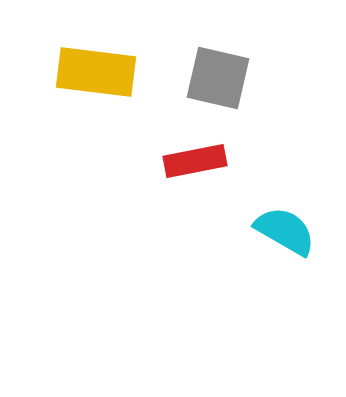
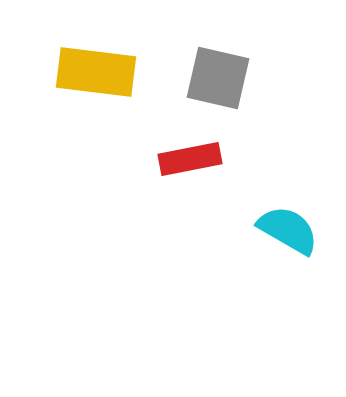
red rectangle: moved 5 px left, 2 px up
cyan semicircle: moved 3 px right, 1 px up
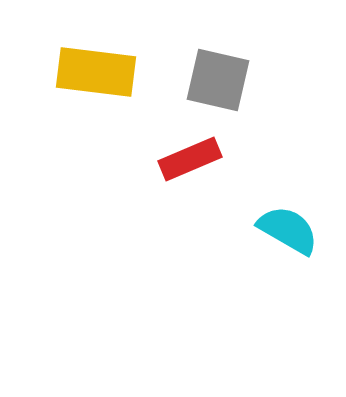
gray square: moved 2 px down
red rectangle: rotated 12 degrees counterclockwise
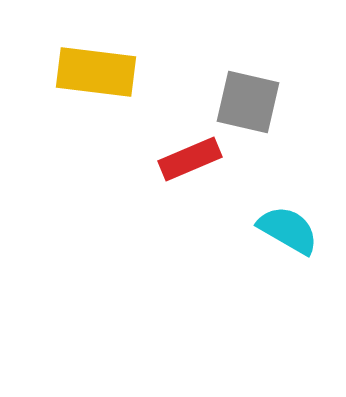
gray square: moved 30 px right, 22 px down
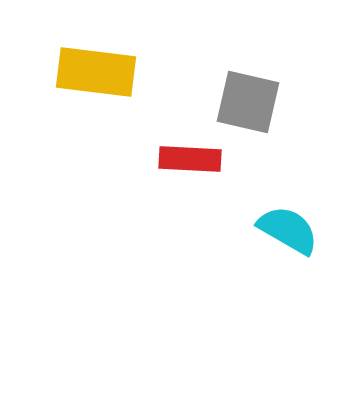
red rectangle: rotated 26 degrees clockwise
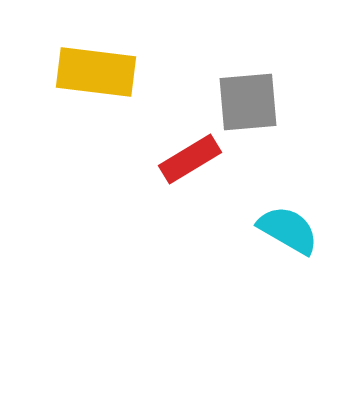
gray square: rotated 18 degrees counterclockwise
red rectangle: rotated 34 degrees counterclockwise
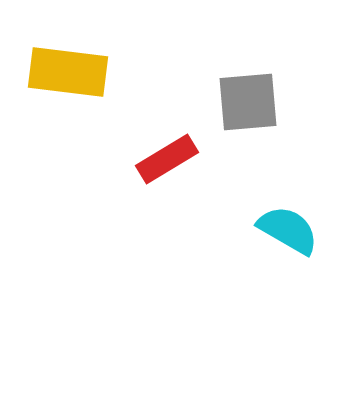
yellow rectangle: moved 28 px left
red rectangle: moved 23 px left
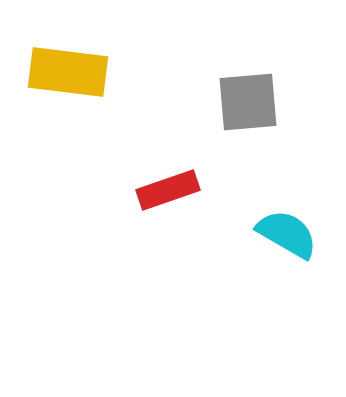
red rectangle: moved 1 px right, 31 px down; rotated 12 degrees clockwise
cyan semicircle: moved 1 px left, 4 px down
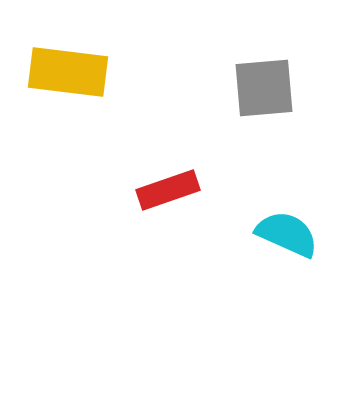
gray square: moved 16 px right, 14 px up
cyan semicircle: rotated 6 degrees counterclockwise
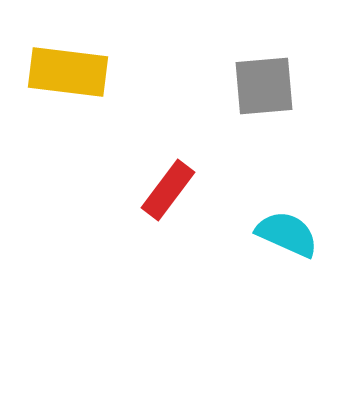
gray square: moved 2 px up
red rectangle: rotated 34 degrees counterclockwise
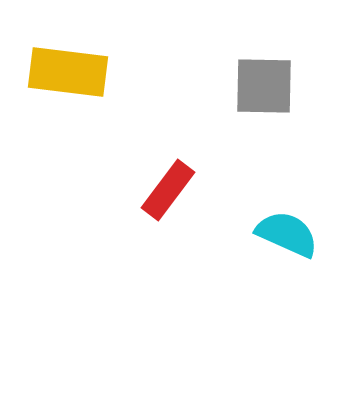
gray square: rotated 6 degrees clockwise
